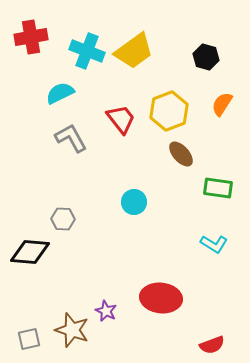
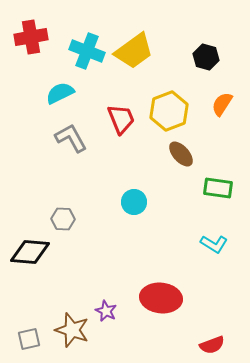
red trapezoid: rotated 16 degrees clockwise
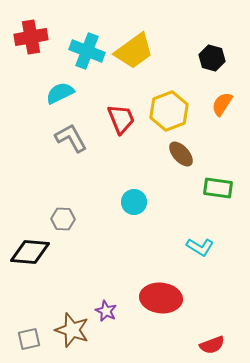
black hexagon: moved 6 px right, 1 px down
cyan L-shape: moved 14 px left, 3 px down
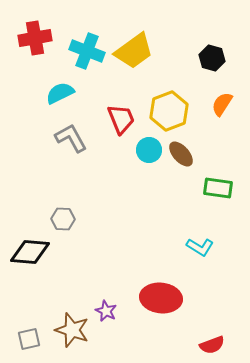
red cross: moved 4 px right, 1 px down
cyan circle: moved 15 px right, 52 px up
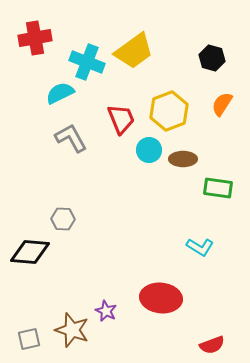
cyan cross: moved 11 px down
brown ellipse: moved 2 px right, 5 px down; rotated 48 degrees counterclockwise
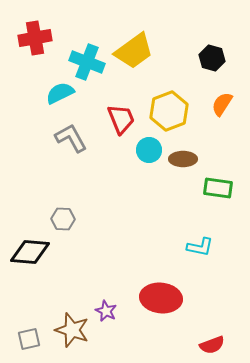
cyan L-shape: rotated 20 degrees counterclockwise
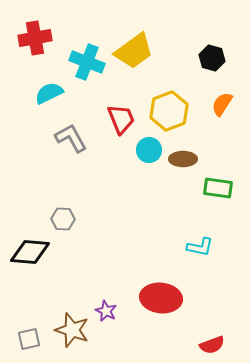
cyan semicircle: moved 11 px left
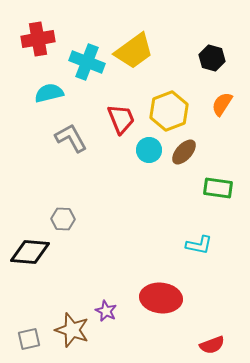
red cross: moved 3 px right, 1 px down
cyan semicircle: rotated 12 degrees clockwise
brown ellipse: moved 1 px right, 7 px up; rotated 48 degrees counterclockwise
cyan L-shape: moved 1 px left, 2 px up
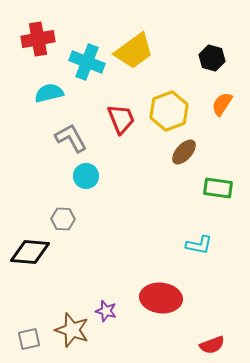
cyan circle: moved 63 px left, 26 px down
purple star: rotated 10 degrees counterclockwise
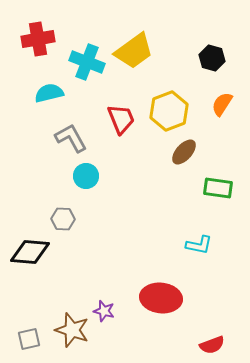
purple star: moved 2 px left
